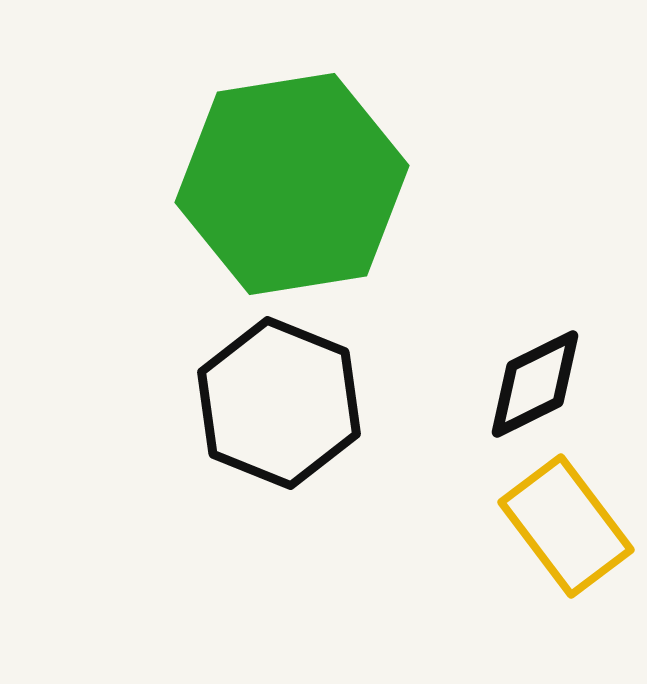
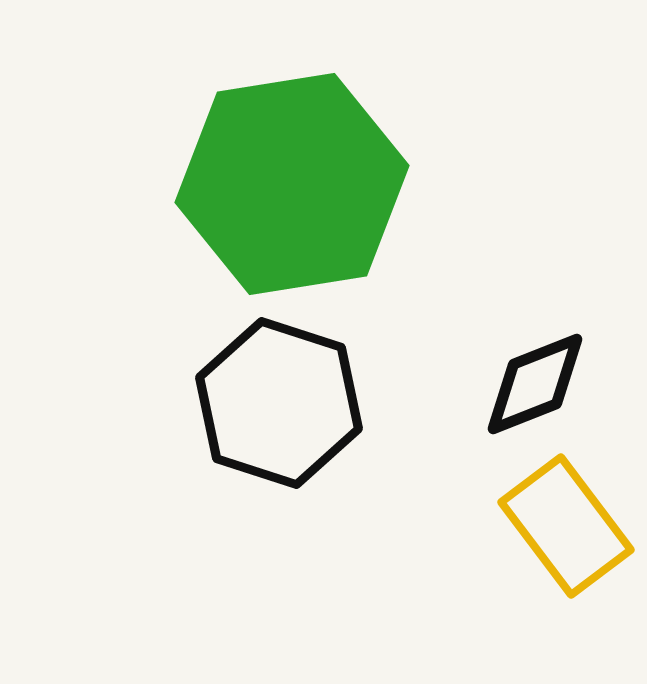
black diamond: rotated 5 degrees clockwise
black hexagon: rotated 4 degrees counterclockwise
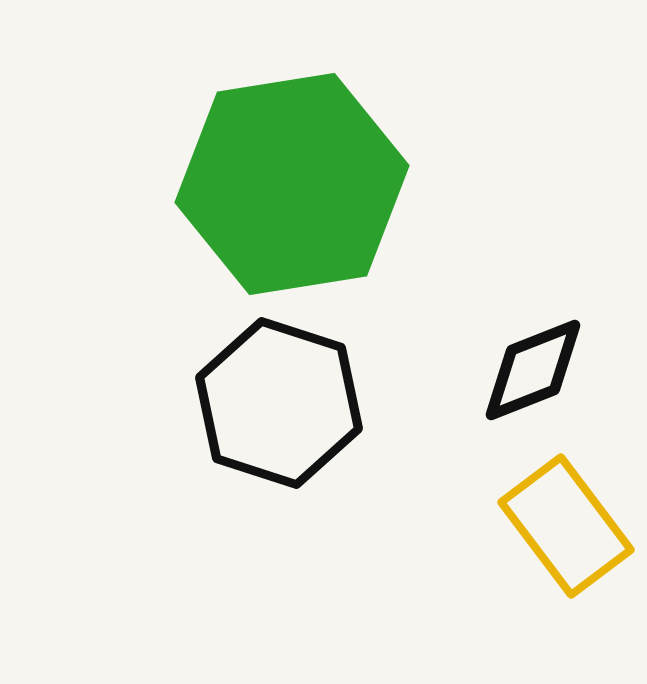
black diamond: moved 2 px left, 14 px up
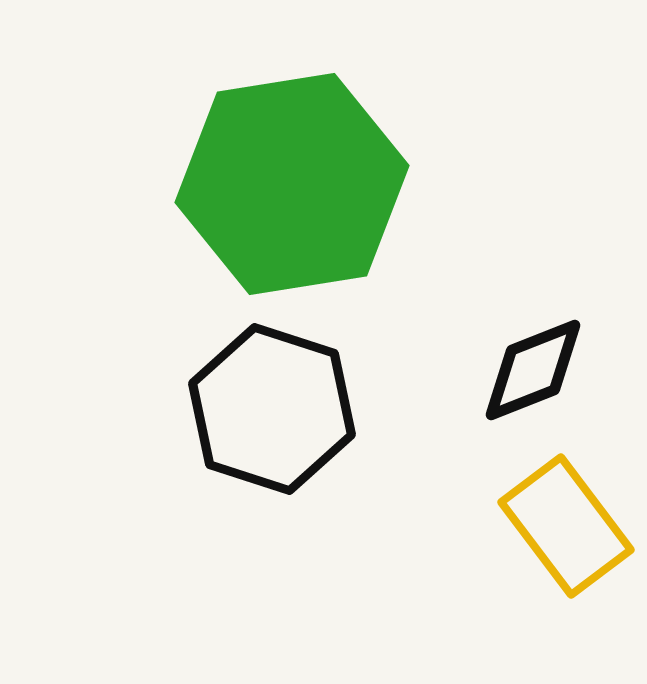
black hexagon: moved 7 px left, 6 px down
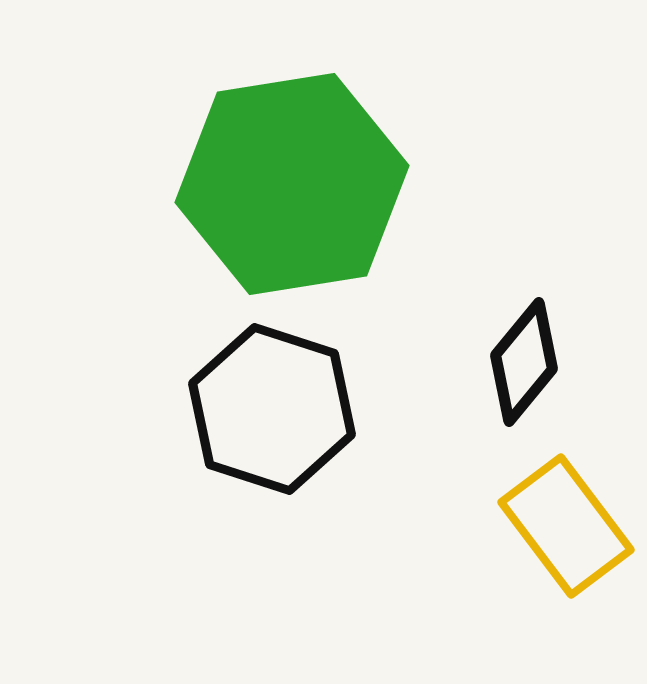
black diamond: moved 9 px left, 8 px up; rotated 29 degrees counterclockwise
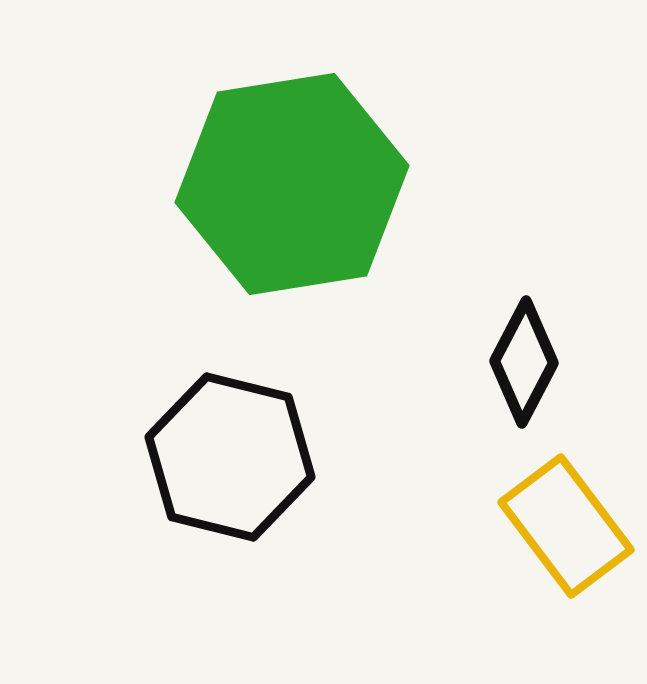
black diamond: rotated 12 degrees counterclockwise
black hexagon: moved 42 px left, 48 px down; rotated 4 degrees counterclockwise
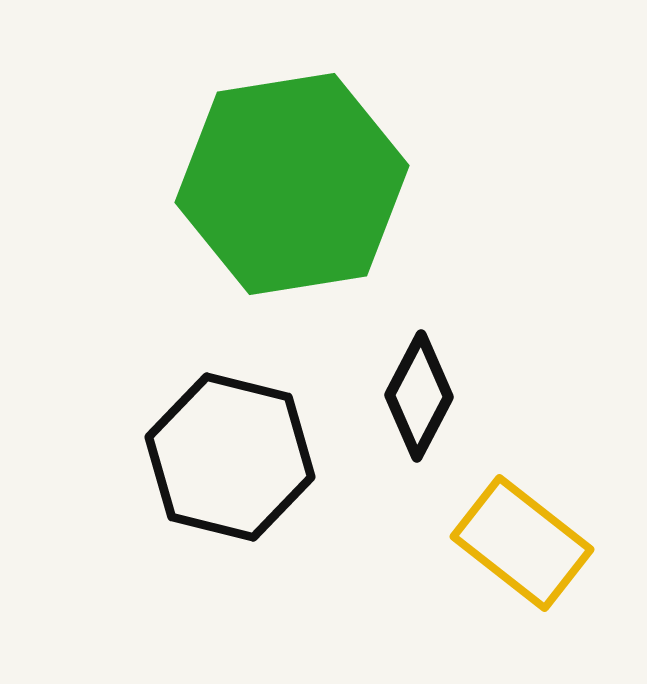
black diamond: moved 105 px left, 34 px down
yellow rectangle: moved 44 px left, 17 px down; rotated 15 degrees counterclockwise
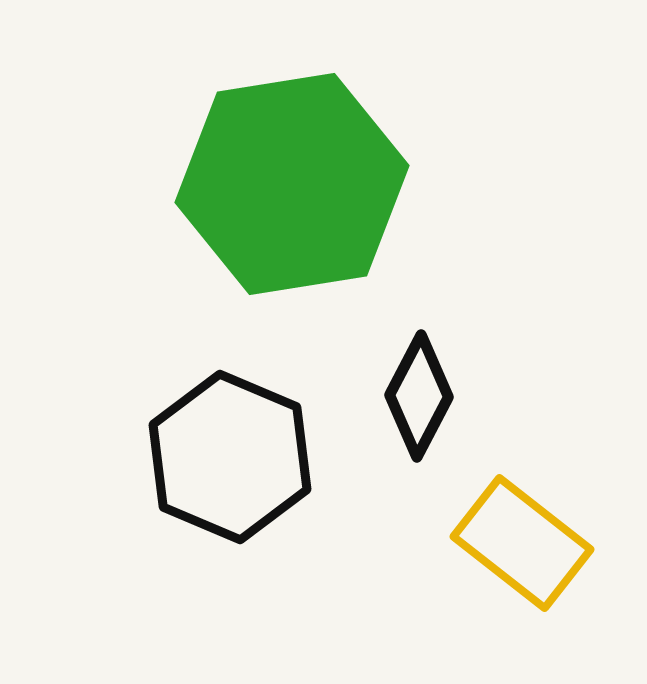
black hexagon: rotated 9 degrees clockwise
